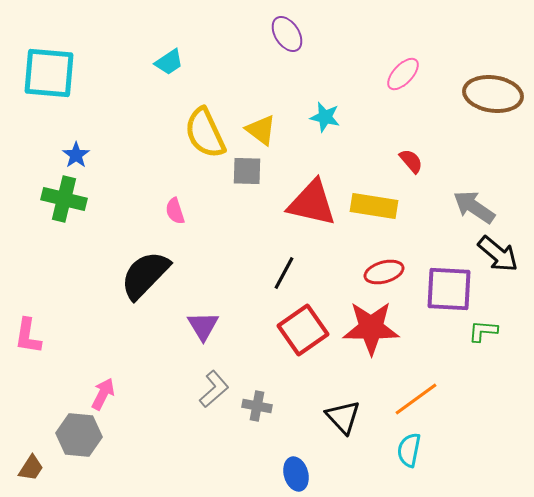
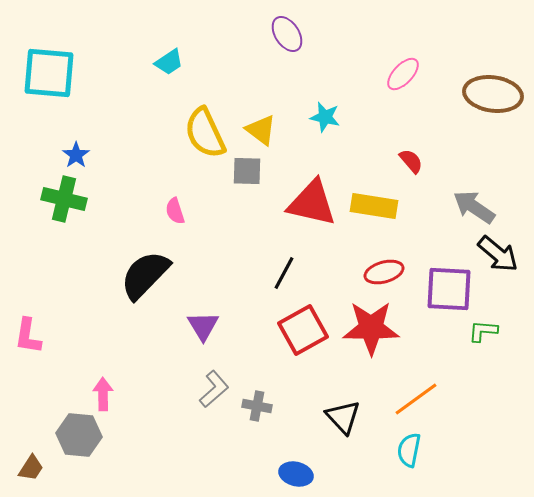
red square: rotated 6 degrees clockwise
pink arrow: rotated 28 degrees counterclockwise
blue ellipse: rotated 60 degrees counterclockwise
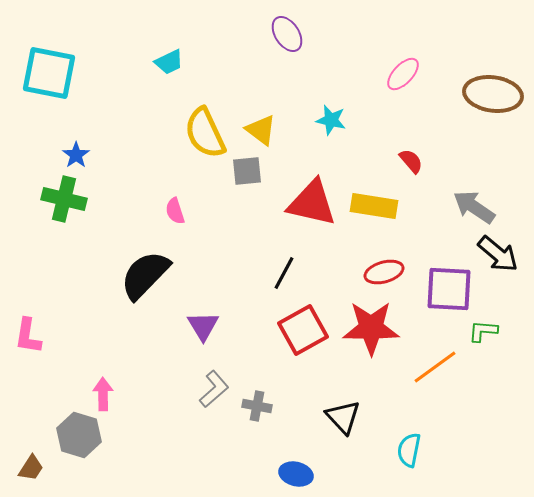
cyan trapezoid: rotated 8 degrees clockwise
cyan square: rotated 6 degrees clockwise
cyan star: moved 6 px right, 3 px down
gray square: rotated 8 degrees counterclockwise
orange line: moved 19 px right, 32 px up
gray hexagon: rotated 12 degrees clockwise
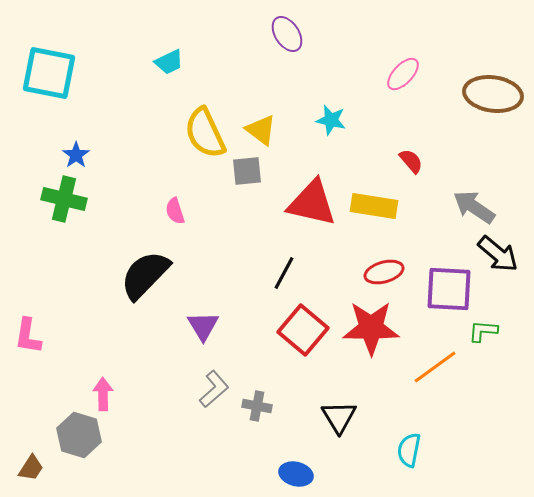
red square: rotated 21 degrees counterclockwise
black triangle: moved 4 px left; rotated 12 degrees clockwise
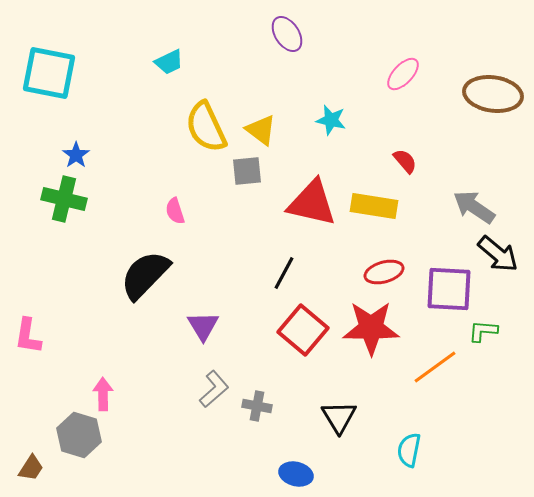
yellow semicircle: moved 1 px right, 6 px up
red semicircle: moved 6 px left
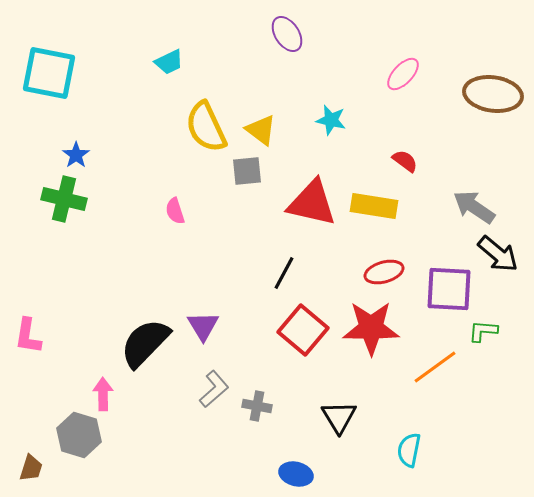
red semicircle: rotated 12 degrees counterclockwise
black semicircle: moved 68 px down
brown trapezoid: rotated 16 degrees counterclockwise
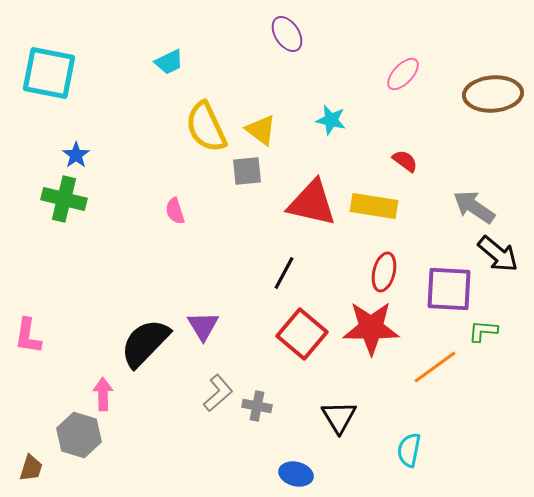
brown ellipse: rotated 12 degrees counterclockwise
red ellipse: rotated 60 degrees counterclockwise
red square: moved 1 px left, 4 px down
gray L-shape: moved 4 px right, 4 px down
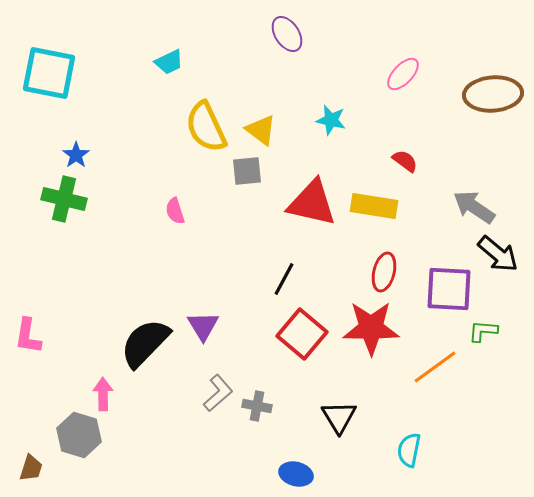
black line: moved 6 px down
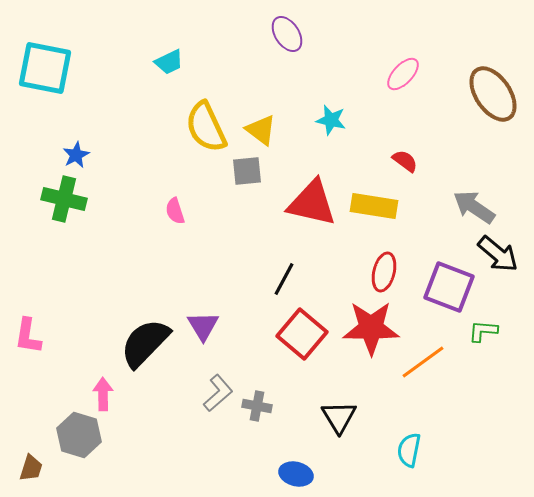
cyan square: moved 4 px left, 5 px up
brown ellipse: rotated 60 degrees clockwise
blue star: rotated 8 degrees clockwise
purple square: moved 2 px up; rotated 18 degrees clockwise
orange line: moved 12 px left, 5 px up
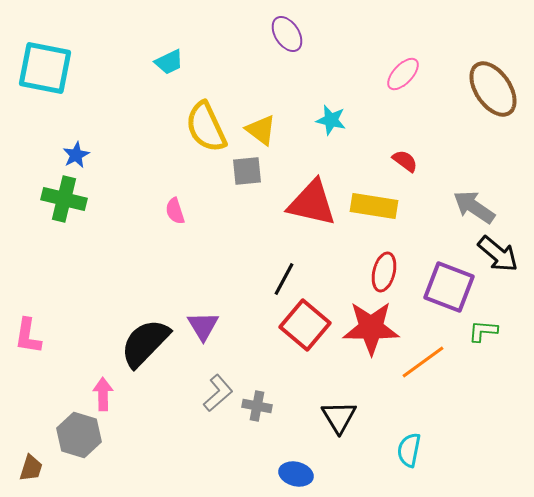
brown ellipse: moved 5 px up
red square: moved 3 px right, 9 px up
